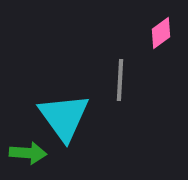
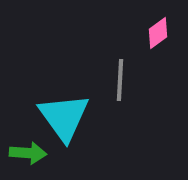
pink diamond: moved 3 px left
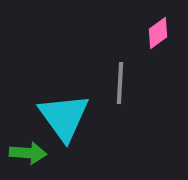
gray line: moved 3 px down
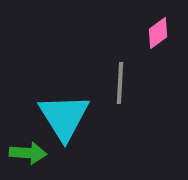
cyan triangle: rotated 4 degrees clockwise
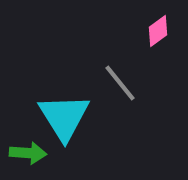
pink diamond: moved 2 px up
gray line: rotated 42 degrees counterclockwise
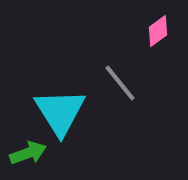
cyan triangle: moved 4 px left, 5 px up
green arrow: rotated 24 degrees counterclockwise
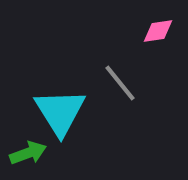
pink diamond: rotated 28 degrees clockwise
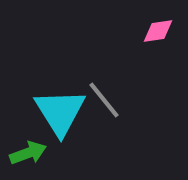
gray line: moved 16 px left, 17 px down
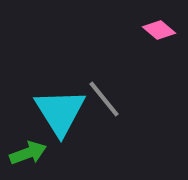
pink diamond: moved 1 px right, 1 px up; rotated 48 degrees clockwise
gray line: moved 1 px up
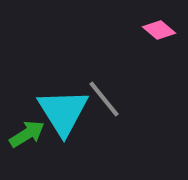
cyan triangle: moved 3 px right
green arrow: moved 1 px left, 19 px up; rotated 12 degrees counterclockwise
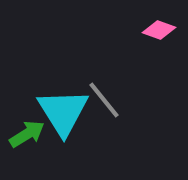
pink diamond: rotated 20 degrees counterclockwise
gray line: moved 1 px down
